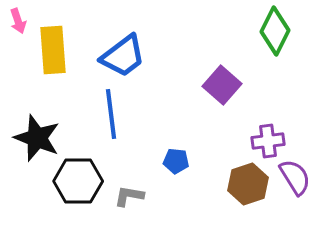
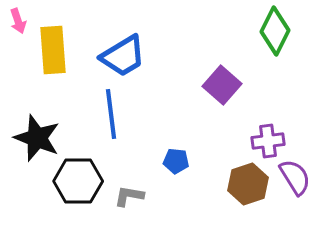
blue trapezoid: rotated 6 degrees clockwise
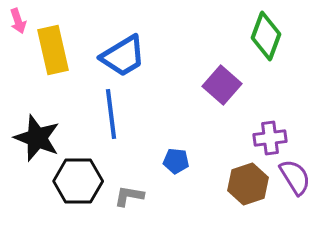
green diamond: moved 9 px left, 5 px down; rotated 6 degrees counterclockwise
yellow rectangle: rotated 9 degrees counterclockwise
purple cross: moved 2 px right, 3 px up
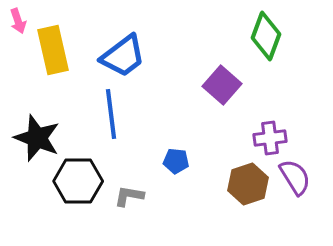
blue trapezoid: rotated 6 degrees counterclockwise
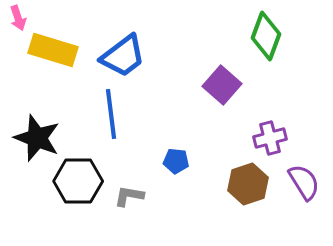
pink arrow: moved 3 px up
yellow rectangle: rotated 60 degrees counterclockwise
purple cross: rotated 8 degrees counterclockwise
purple semicircle: moved 9 px right, 5 px down
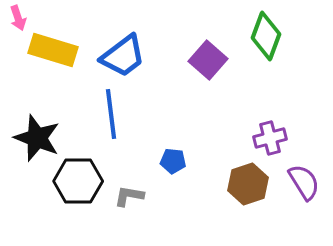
purple square: moved 14 px left, 25 px up
blue pentagon: moved 3 px left
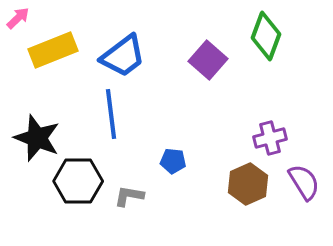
pink arrow: rotated 115 degrees counterclockwise
yellow rectangle: rotated 39 degrees counterclockwise
brown hexagon: rotated 6 degrees counterclockwise
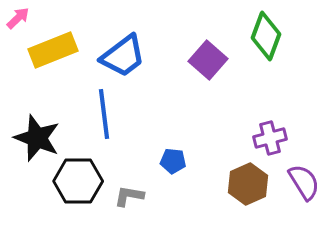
blue line: moved 7 px left
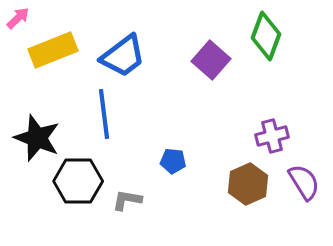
purple square: moved 3 px right
purple cross: moved 2 px right, 2 px up
gray L-shape: moved 2 px left, 4 px down
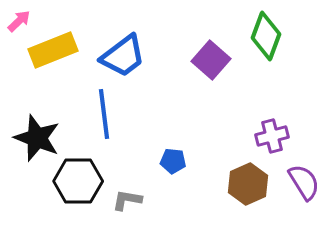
pink arrow: moved 1 px right, 3 px down
